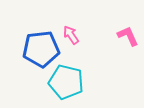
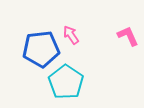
cyan pentagon: rotated 20 degrees clockwise
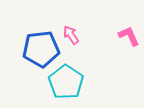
pink L-shape: moved 1 px right
